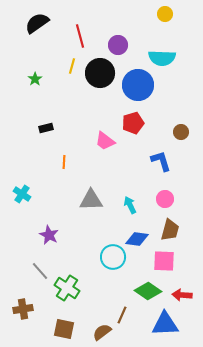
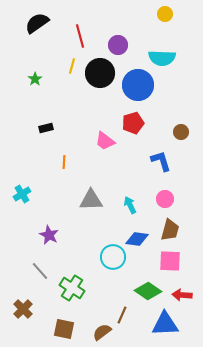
cyan cross: rotated 24 degrees clockwise
pink square: moved 6 px right
green cross: moved 5 px right
brown cross: rotated 36 degrees counterclockwise
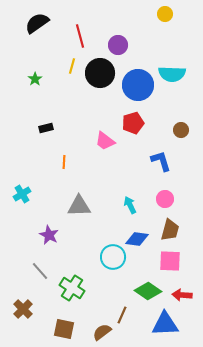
cyan semicircle: moved 10 px right, 16 px down
brown circle: moved 2 px up
gray triangle: moved 12 px left, 6 px down
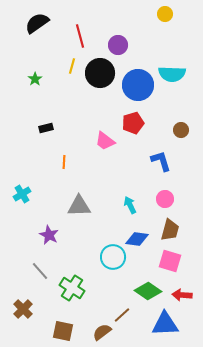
pink square: rotated 15 degrees clockwise
brown line: rotated 24 degrees clockwise
brown square: moved 1 px left, 2 px down
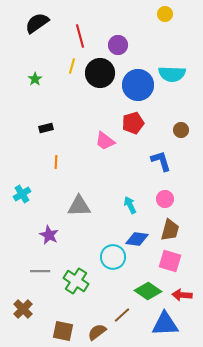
orange line: moved 8 px left
gray line: rotated 48 degrees counterclockwise
green cross: moved 4 px right, 7 px up
brown semicircle: moved 5 px left
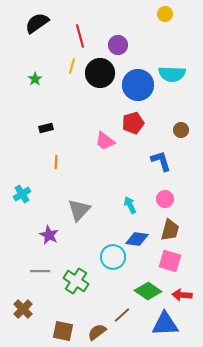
gray triangle: moved 4 px down; rotated 45 degrees counterclockwise
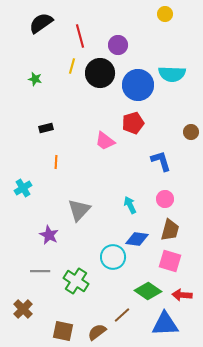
black semicircle: moved 4 px right
green star: rotated 24 degrees counterclockwise
brown circle: moved 10 px right, 2 px down
cyan cross: moved 1 px right, 6 px up
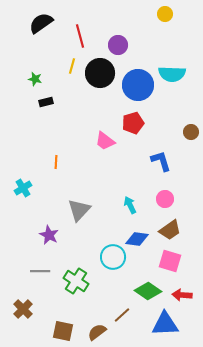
black rectangle: moved 26 px up
brown trapezoid: rotated 40 degrees clockwise
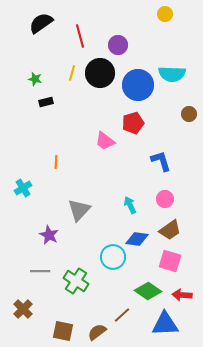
yellow line: moved 7 px down
brown circle: moved 2 px left, 18 px up
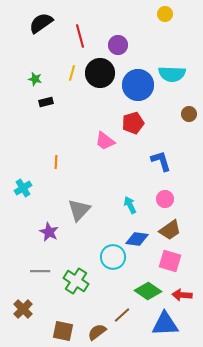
purple star: moved 3 px up
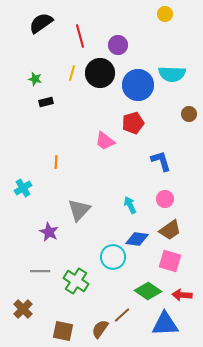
brown semicircle: moved 3 px right, 3 px up; rotated 18 degrees counterclockwise
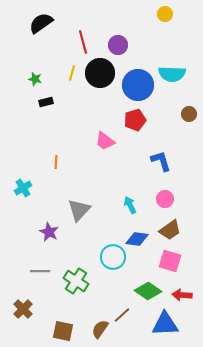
red line: moved 3 px right, 6 px down
red pentagon: moved 2 px right, 3 px up
